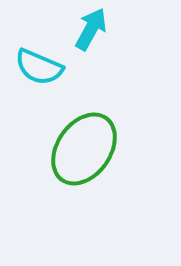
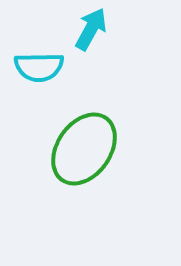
cyan semicircle: rotated 24 degrees counterclockwise
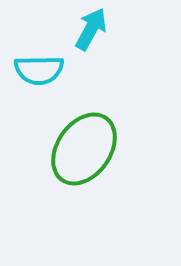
cyan semicircle: moved 3 px down
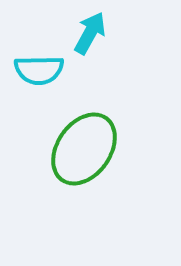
cyan arrow: moved 1 px left, 4 px down
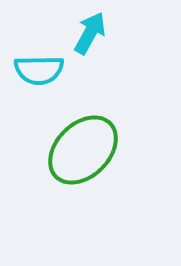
green ellipse: moved 1 px left, 1 px down; rotated 10 degrees clockwise
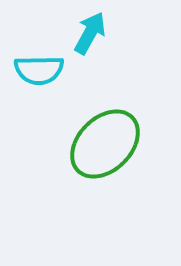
green ellipse: moved 22 px right, 6 px up
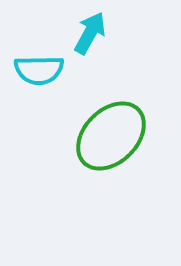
green ellipse: moved 6 px right, 8 px up
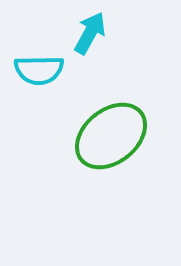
green ellipse: rotated 6 degrees clockwise
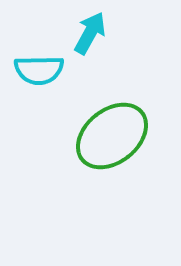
green ellipse: moved 1 px right
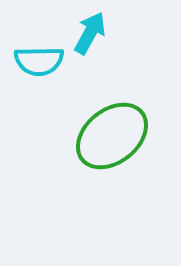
cyan semicircle: moved 9 px up
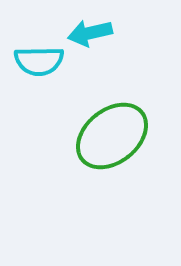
cyan arrow: rotated 132 degrees counterclockwise
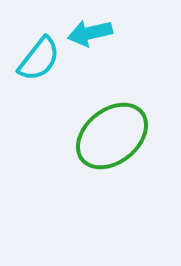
cyan semicircle: moved 2 px up; rotated 51 degrees counterclockwise
